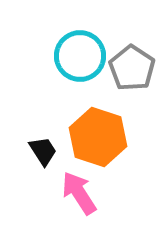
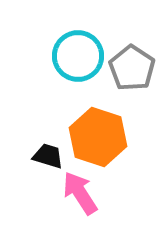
cyan circle: moved 2 px left
black trapezoid: moved 5 px right, 5 px down; rotated 40 degrees counterclockwise
pink arrow: moved 1 px right
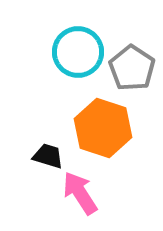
cyan circle: moved 4 px up
orange hexagon: moved 5 px right, 9 px up
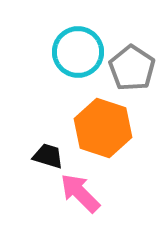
pink arrow: rotated 12 degrees counterclockwise
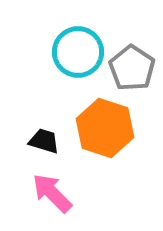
orange hexagon: moved 2 px right
black trapezoid: moved 4 px left, 15 px up
pink arrow: moved 28 px left
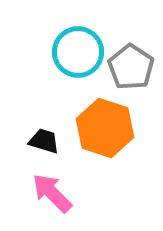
gray pentagon: moved 1 px left, 1 px up
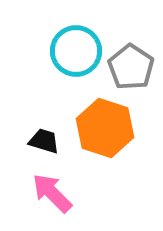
cyan circle: moved 2 px left, 1 px up
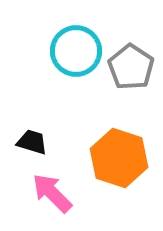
orange hexagon: moved 14 px right, 30 px down
black trapezoid: moved 12 px left, 1 px down
